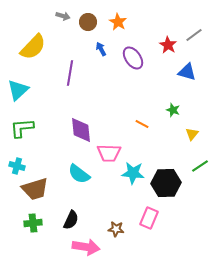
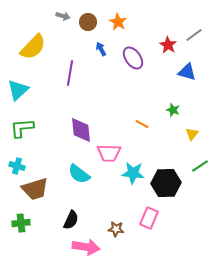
green cross: moved 12 px left
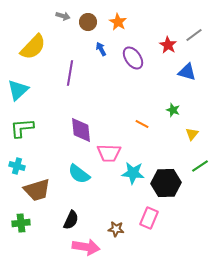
brown trapezoid: moved 2 px right, 1 px down
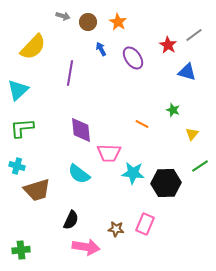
pink rectangle: moved 4 px left, 6 px down
green cross: moved 27 px down
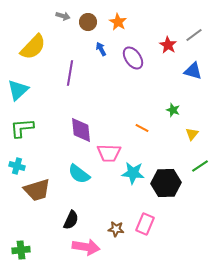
blue triangle: moved 6 px right, 1 px up
orange line: moved 4 px down
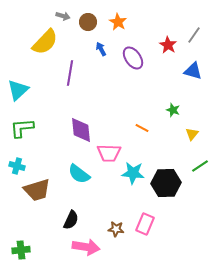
gray line: rotated 18 degrees counterclockwise
yellow semicircle: moved 12 px right, 5 px up
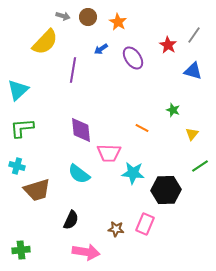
brown circle: moved 5 px up
blue arrow: rotated 96 degrees counterclockwise
purple line: moved 3 px right, 3 px up
black hexagon: moved 7 px down
pink arrow: moved 5 px down
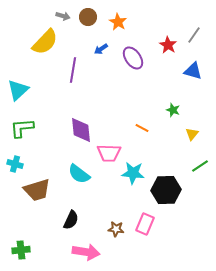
cyan cross: moved 2 px left, 2 px up
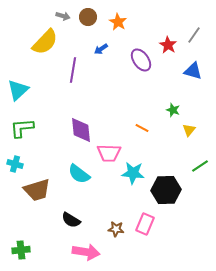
purple ellipse: moved 8 px right, 2 px down
yellow triangle: moved 3 px left, 4 px up
black semicircle: rotated 96 degrees clockwise
